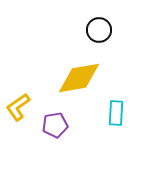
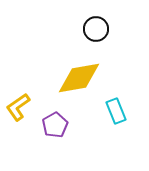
black circle: moved 3 px left, 1 px up
cyan rectangle: moved 2 px up; rotated 25 degrees counterclockwise
purple pentagon: rotated 20 degrees counterclockwise
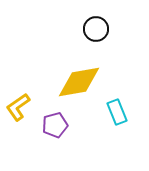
yellow diamond: moved 4 px down
cyan rectangle: moved 1 px right, 1 px down
purple pentagon: rotated 15 degrees clockwise
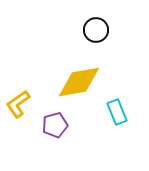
black circle: moved 1 px down
yellow L-shape: moved 3 px up
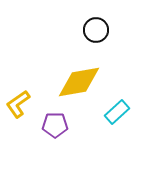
cyan rectangle: rotated 70 degrees clockwise
purple pentagon: rotated 15 degrees clockwise
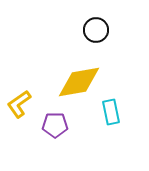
yellow L-shape: moved 1 px right
cyan rectangle: moved 6 px left; rotated 60 degrees counterclockwise
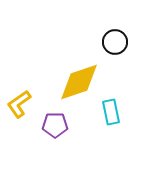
black circle: moved 19 px right, 12 px down
yellow diamond: rotated 9 degrees counterclockwise
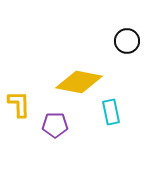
black circle: moved 12 px right, 1 px up
yellow diamond: rotated 30 degrees clockwise
yellow L-shape: rotated 124 degrees clockwise
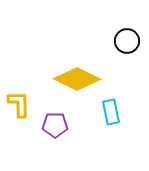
yellow diamond: moved 2 px left, 3 px up; rotated 15 degrees clockwise
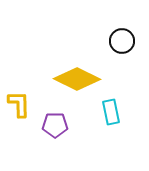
black circle: moved 5 px left
